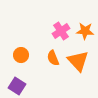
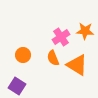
pink cross: moved 6 px down
orange circle: moved 2 px right
orange triangle: moved 1 px left, 4 px down; rotated 15 degrees counterclockwise
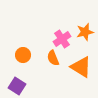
orange star: moved 1 px down; rotated 18 degrees counterclockwise
pink cross: moved 1 px right, 2 px down
orange triangle: moved 4 px right, 2 px down
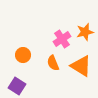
orange semicircle: moved 5 px down
orange triangle: moved 1 px up
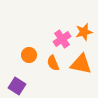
orange star: moved 1 px left
orange circle: moved 6 px right
orange triangle: moved 2 px up; rotated 20 degrees counterclockwise
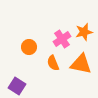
orange circle: moved 8 px up
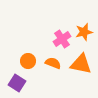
orange circle: moved 1 px left, 14 px down
orange semicircle: rotated 133 degrees clockwise
purple square: moved 3 px up
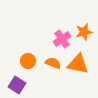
orange triangle: moved 3 px left
purple square: moved 2 px down
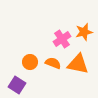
orange circle: moved 2 px right, 1 px down
